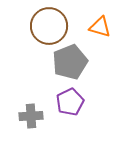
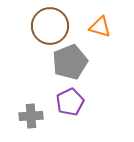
brown circle: moved 1 px right
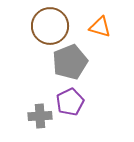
gray cross: moved 9 px right
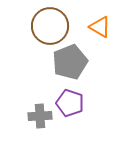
orange triangle: rotated 15 degrees clockwise
purple pentagon: moved 1 px down; rotated 28 degrees counterclockwise
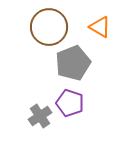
brown circle: moved 1 px left, 1 px down
gray pentagon: moved 3 px right, 1 px down
gray cross: rotated 30 degrees counterclockwise
